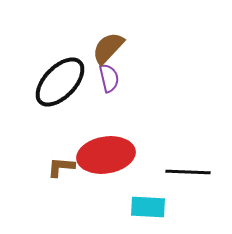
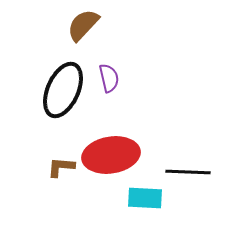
brown semicircle: moved 25 px left, 23 px up
black ellipse: moved 3 px right, 8 px down; rotated 20 degrees counterclockwise
red ellipse: moved 5 px right
cyan rectangle: moved 3 px left, 9 px up
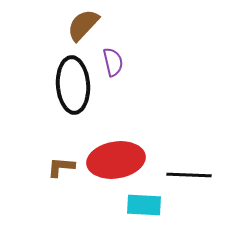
purple semicircle: moved 4 px right, 16 px up
black ellipse: moved 10 px right, 5 px up; rotated 28 degrees counterclockwise
red ellipse: moved 5 px right, 5 px down
black line: moved 1 px right, 3 px down
cyan rectangle: moved 1 px left, 7 px down
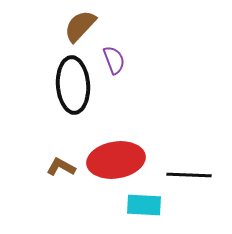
brown semicircle: moved 3 px left, 1 px down
purple semicircle: moved 1 px right, 2 px up; rotated 8 degrees counterclockwise
brown L-shape: rotated 24 degrees clockwise
